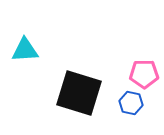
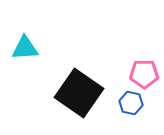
cyan triangle: moved 2 px up
black square: rotated 18 degrees clockwise
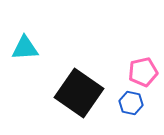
pink pentagon: moved 1 px left, 2 px up; rotated 12 degrees counterclockwise
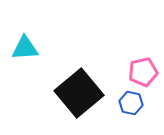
black square: rotated 15 degrees clockwise
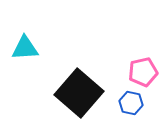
black square: rotated 9 degrees counterclockwise
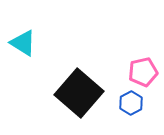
cyan triangle: moved 2 px left, 5 px up; rotated 36 degrees clockwise
blue hexagon: rotated 20 degrees clockwise
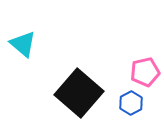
cyan triangle: moved 1 px down; rotated 8 degrees clockwise
pink pentagon: moved 2 px right
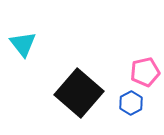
cyan triangle: rotated 12 degrees clockwise
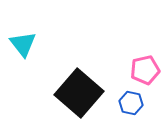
pink pentagon: moved 2 px up
blue hexagon: rotated 20 degrees counterclockwise
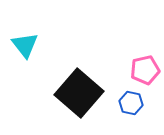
cyan triangle: moved 2 px right, 1 px down
